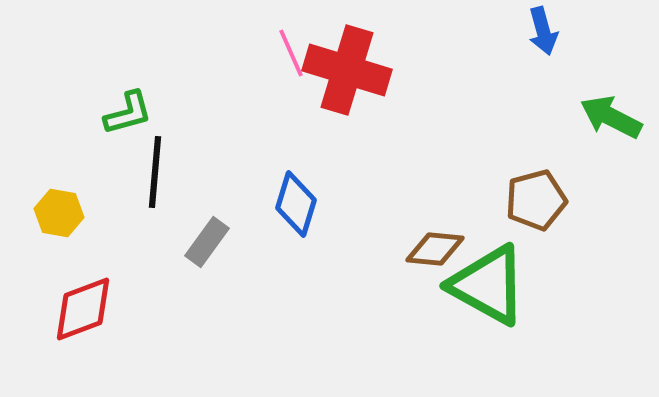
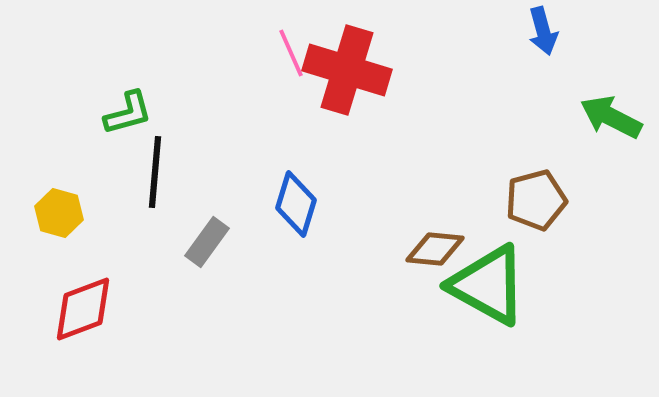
yellow hexagon: rotated 6 degrees clockwise
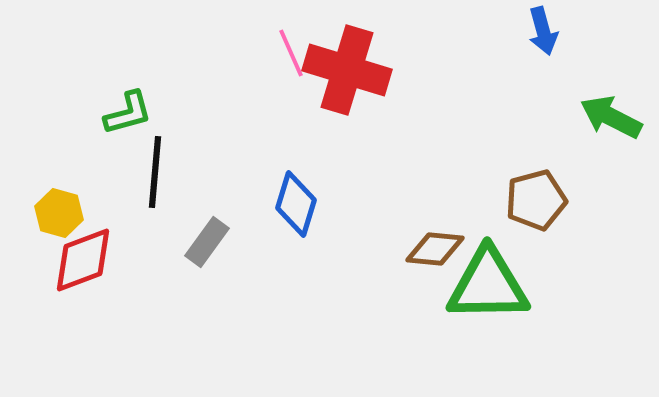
green triangle: rotated 30 degrees counterclockwise
red diamond: moved 49 px up
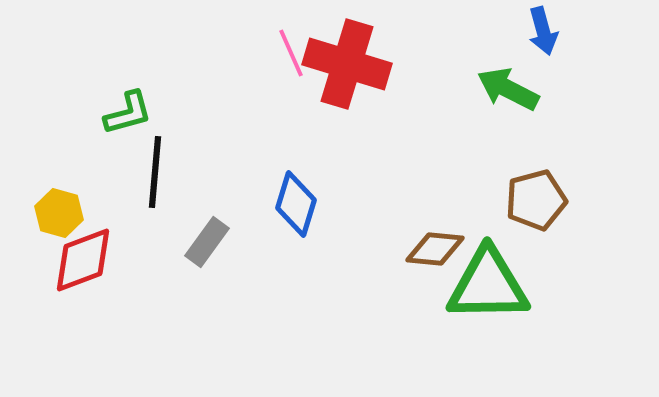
red cross: moved 6 px up
green arrow: moved 103 px left, 28 px up
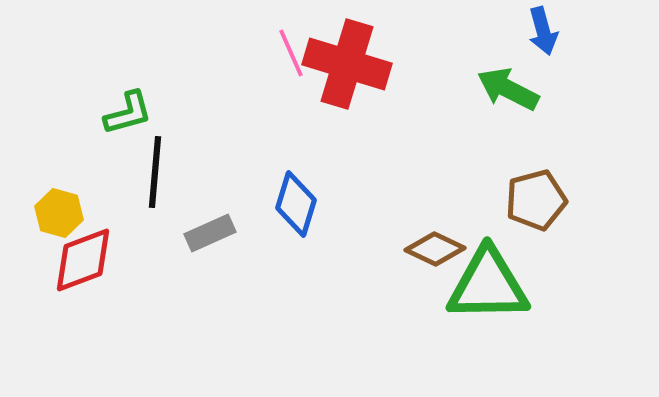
gray rectangle: moved 3 px right, 9 px up; rotated 30 degrees clockwise
brown diamond: rotated 20 degrees clockwise
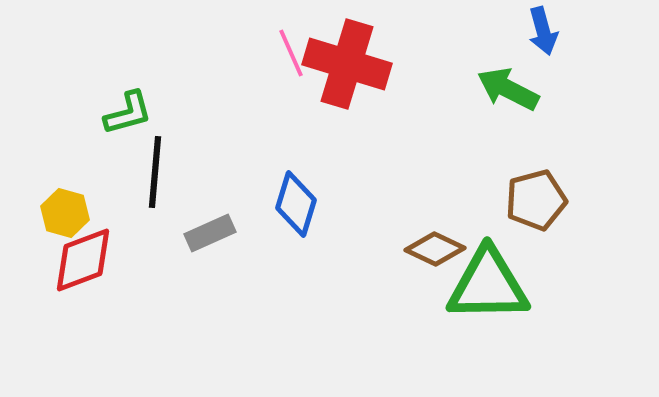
yellow hexagon: moved 6 px right
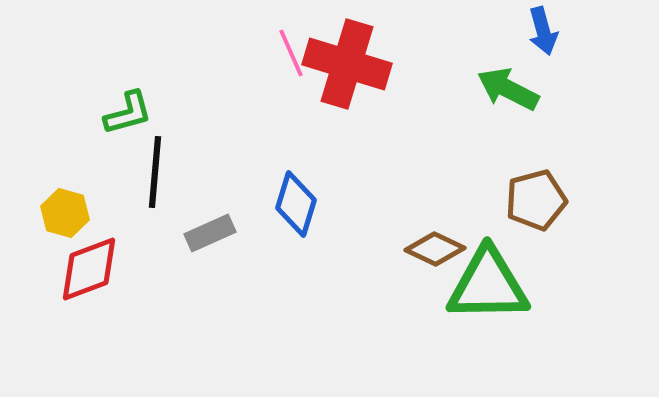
red diamond: moved 6 px right, 9 px down
